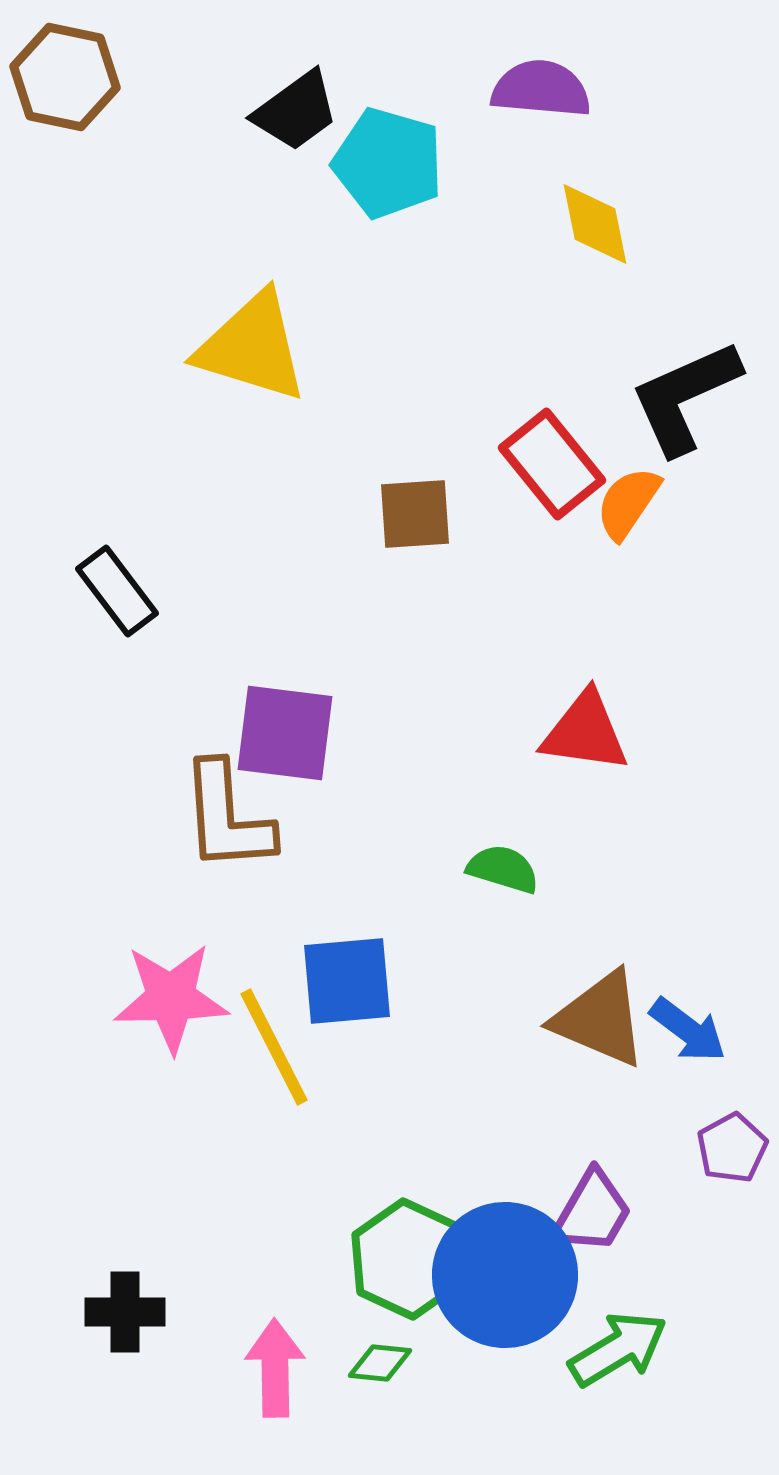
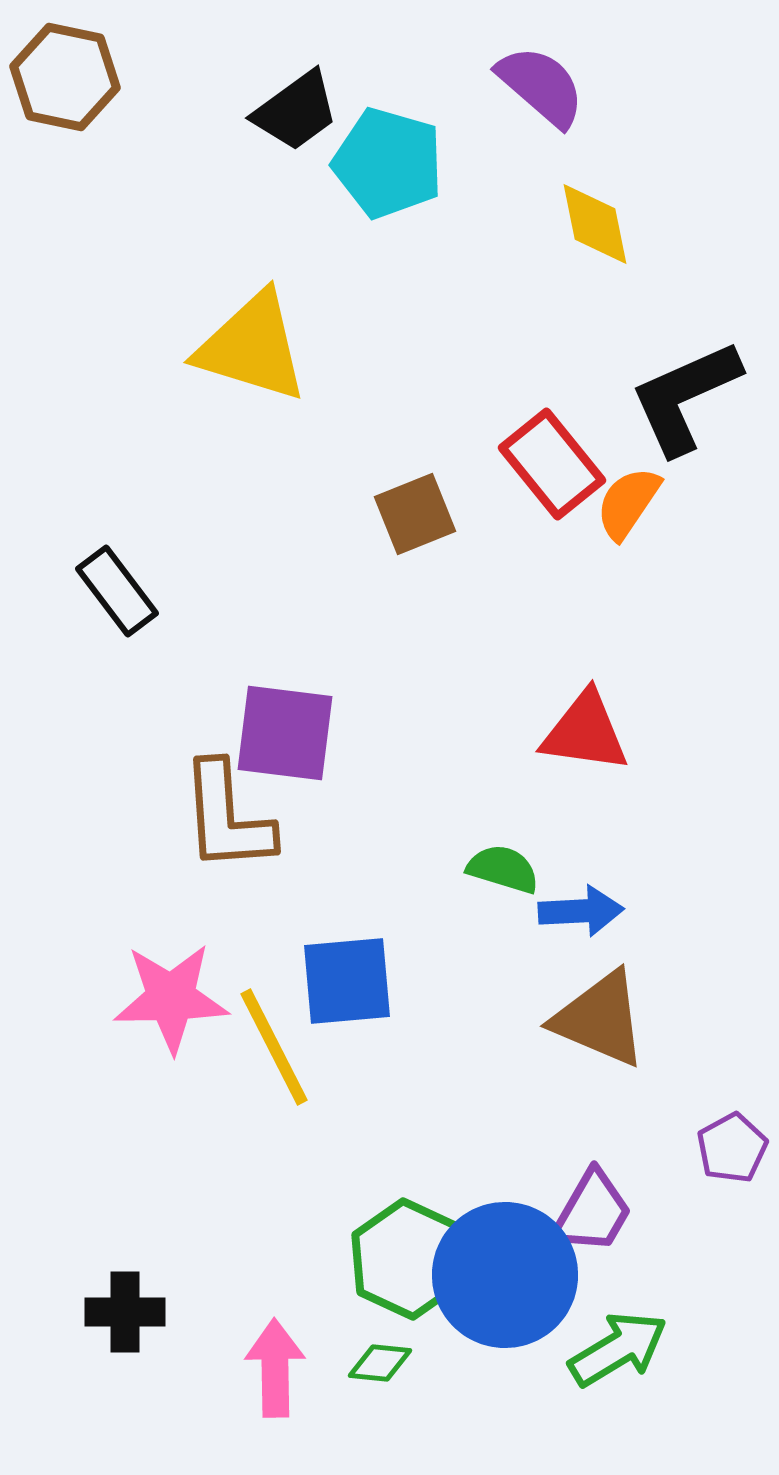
purple semicircle: moved 3 px up; rotated 36 degrees clockwise
brown square: rotated 18 degrees counterclockwise
blue arrow: moved 107 px left, 119 px up; rotated 40 degrees counterclockwise
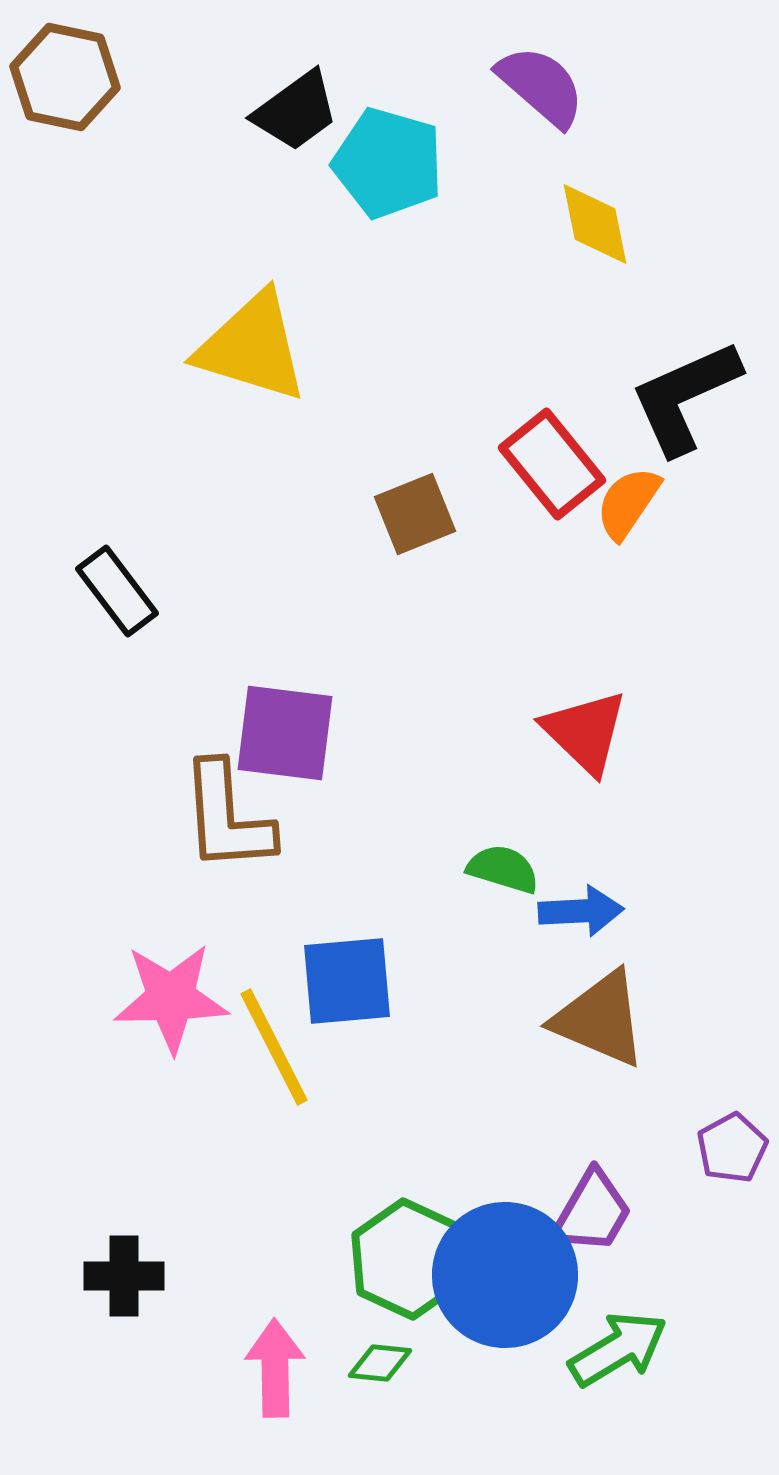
red triangle: rotated 36 degrees clockwise
black cross: moved 1 px left, 36 px up
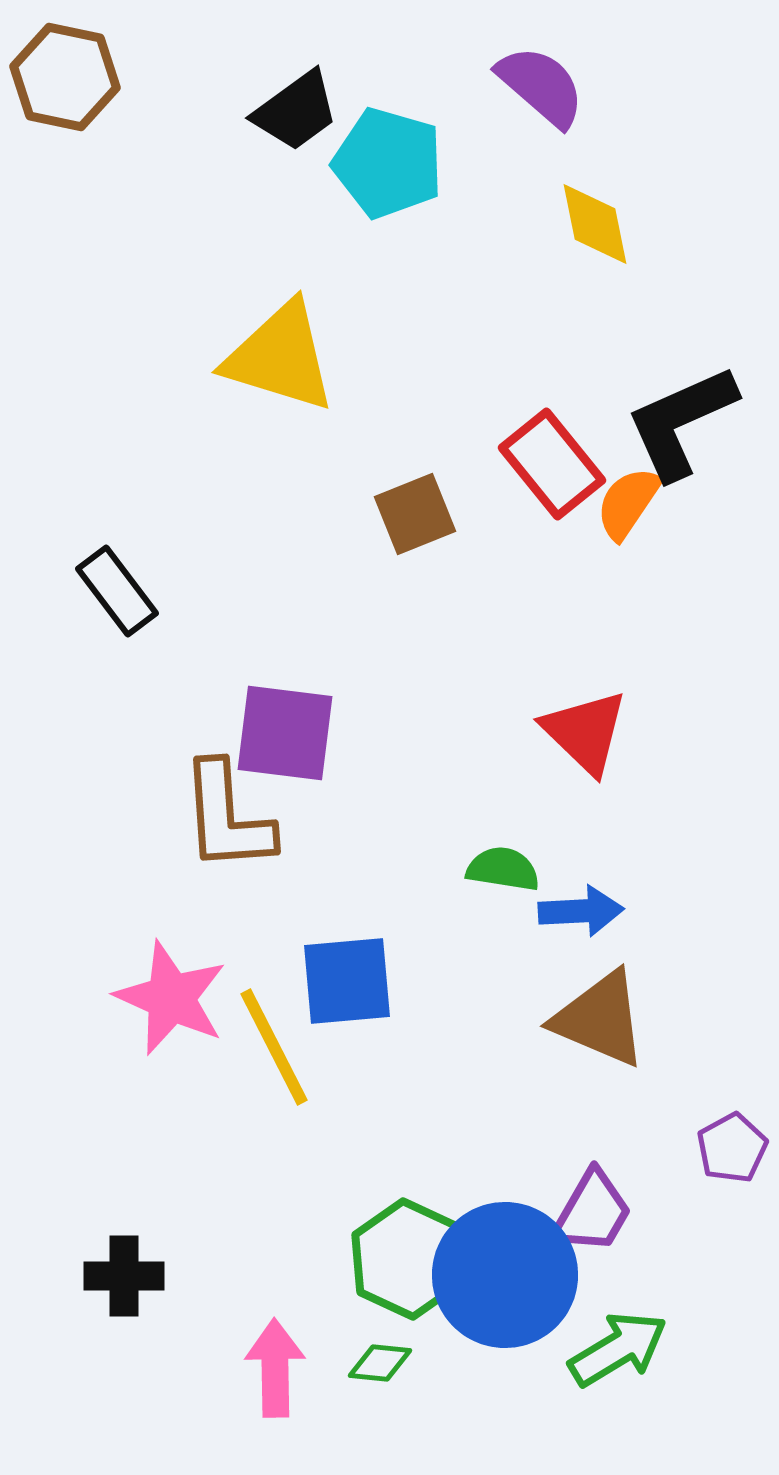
yellow triangle: moved 28 px right, 10 px down
black L-shape: moved 4 px left, 25 px down
green semicircle: rotated 8 degrees counterclockwise
pink star: rotated 25 degrees clockwise
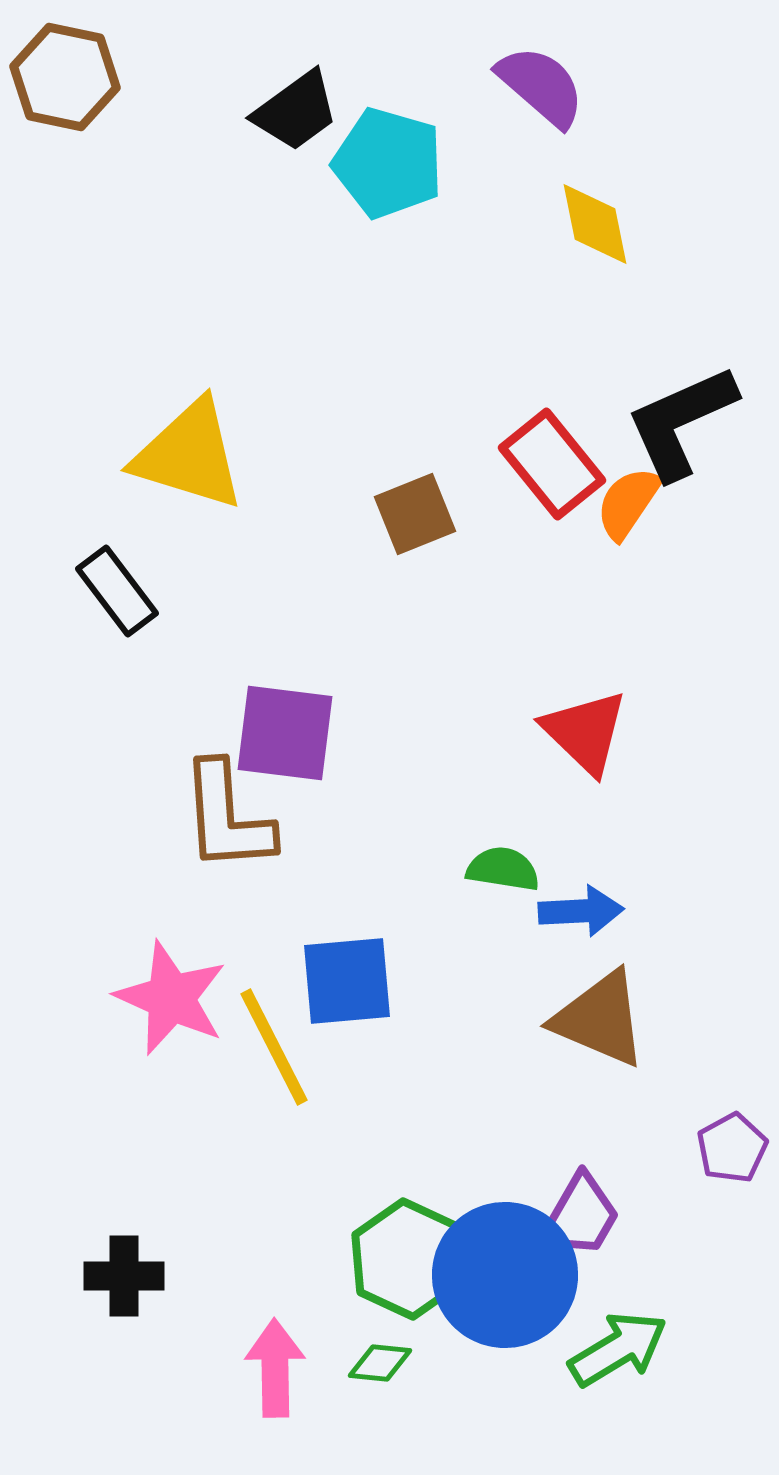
yellow triangle: moved 91 px left, 98 px down
purple trapezoid: moved 12 px left, 4 px down
